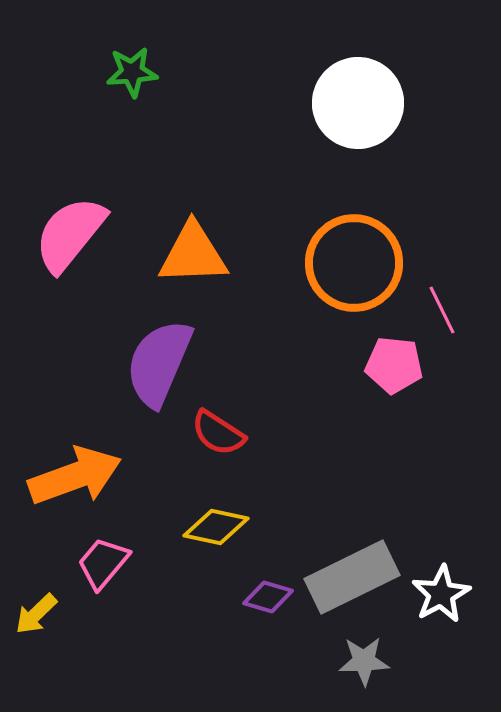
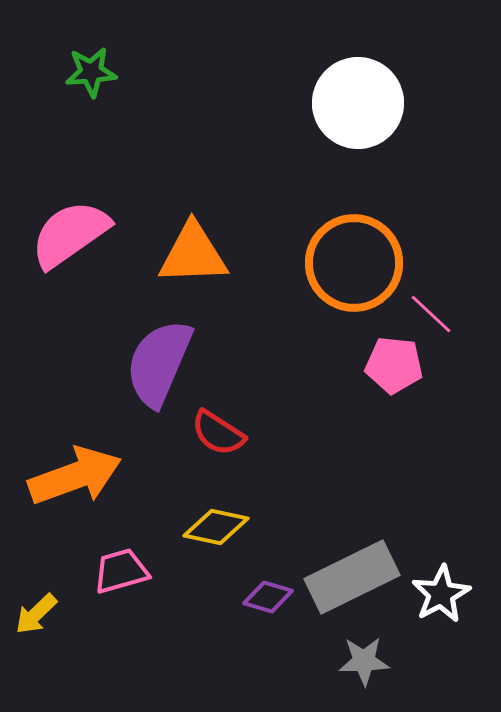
green star: moved 41 px left
pink semicircle: rotated 16 degrees clockwise
pink line: moved 11 px left, 4 px down; rotated 21 degrees counterclockwise
pink trapezoid: moved 18 px right, 8 px down; rotated 34 degrees clockwise
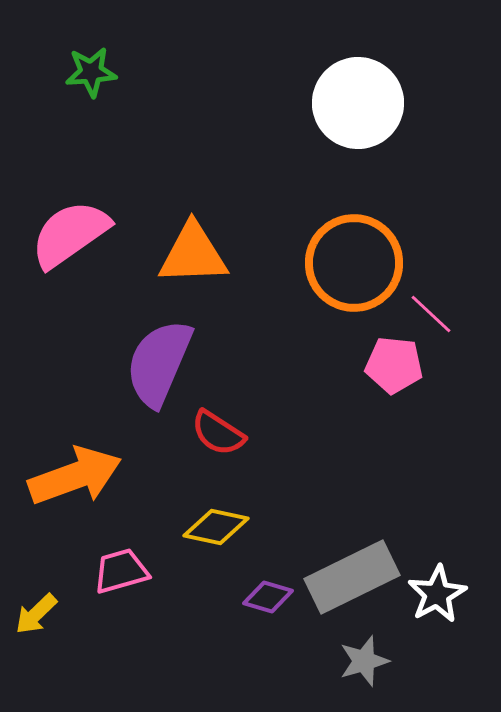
white star: moved 4 px left
gray star: rotated 15 degrees counterclockwise
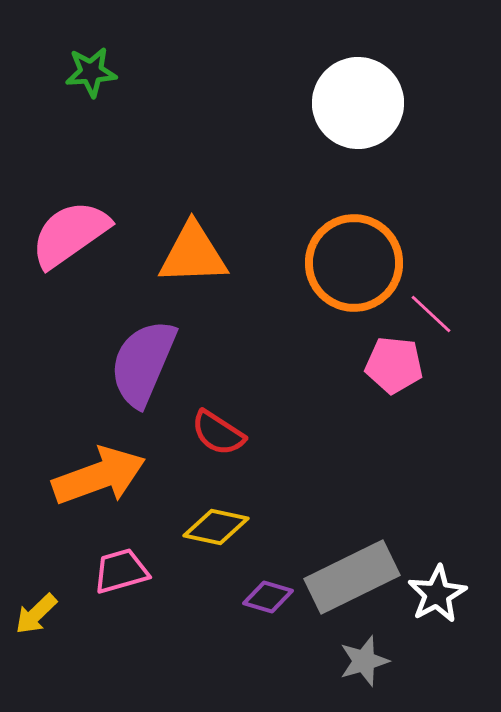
purple semicircle: moved 16 px left
orange arrow: moved 24 px right
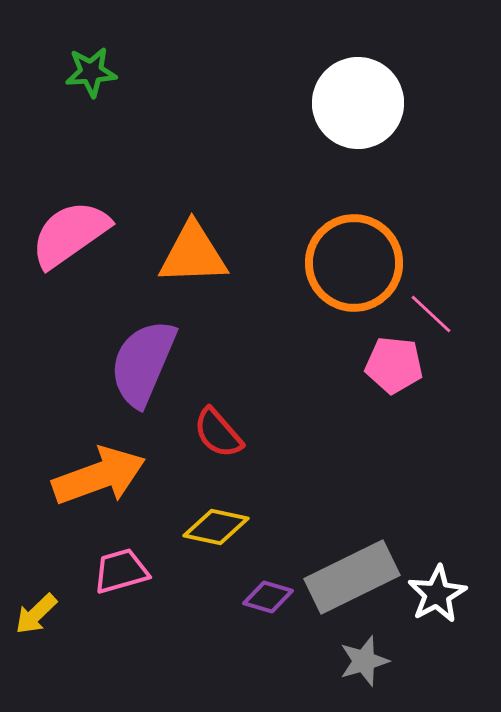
red semicircle: rotated 16 degrees clockwise
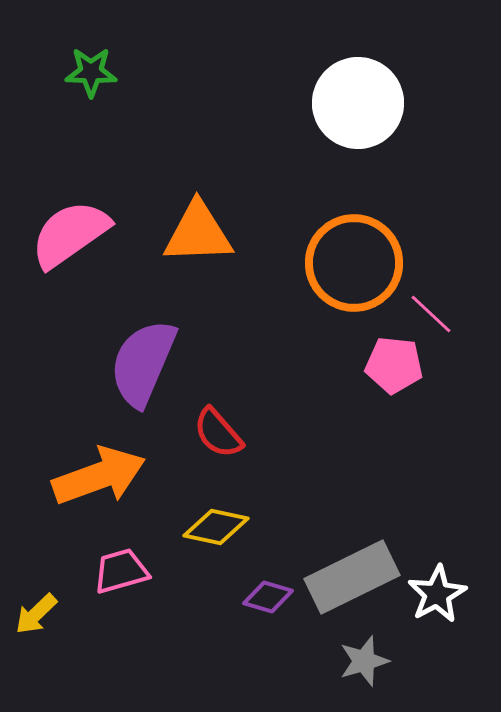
green star: rotated 6 degrees clockwise
orange triangle: moved 5 px right, 21 px up
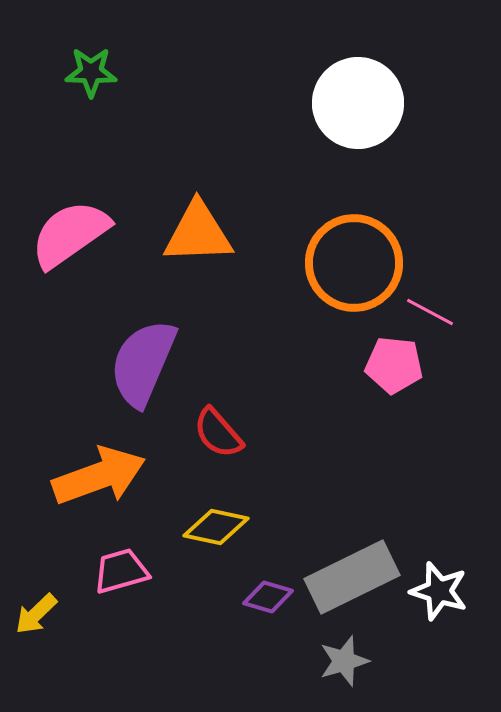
pink line: moved 1 px left, 2 px up; rotated 15 degrees counterclockwise
white star: moved 2 px right, 3 px up; rotated 26 degrees counterclockwise
gray star: moved 20 px left
